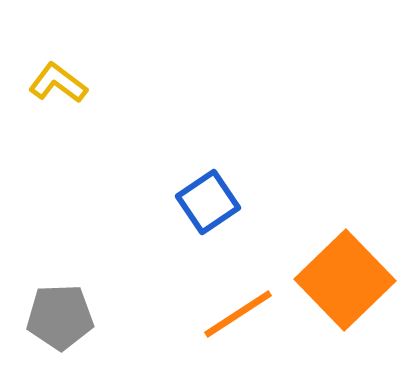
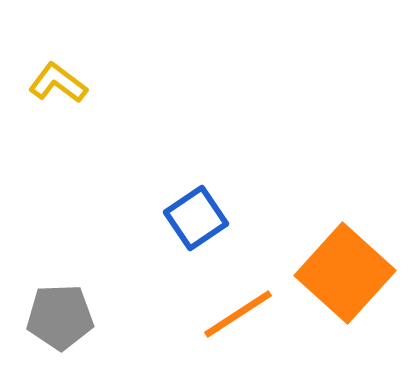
blue square: moved 12 px left, 16 px down
orange square: moved 7 px up; rotated 4 degrees counterclockwise
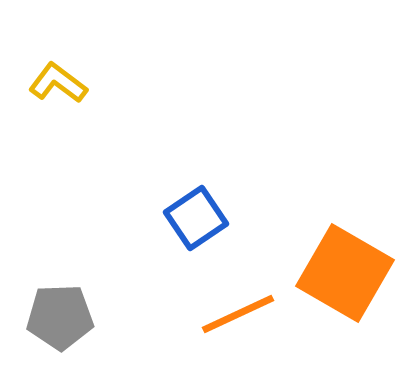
orange square: rotated 12 degrees counterclockwise
orange line: rotated 8 degrees clockwise
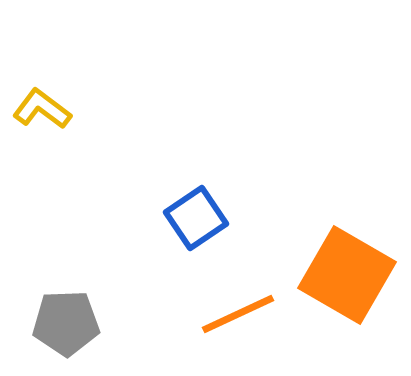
yellow L-shape: moved 16 px left, 26 px down
orange square: moved 2 px right, 2 px down
gray pentagon: moved 6 px right, 6 px down
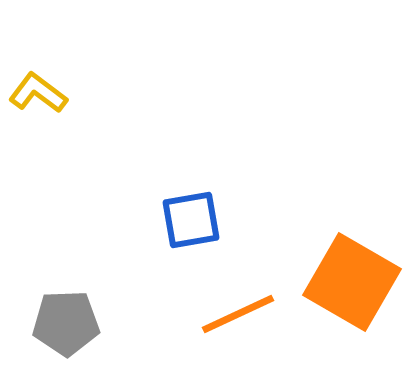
yellow L-shape: moved 4 px left, 16 px up
blue square: moved 5 px left, 2 px down; rotated 24 degrees clockwise
orange square: moved 5 px right, 7 px down
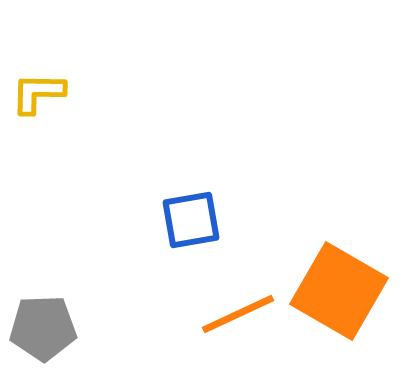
yellow L-shape: rotated 36 degrees counterclockwise
orange square: moved 13 px left, 9 px down
gray pentagon: moved 23 px left, 5 px down
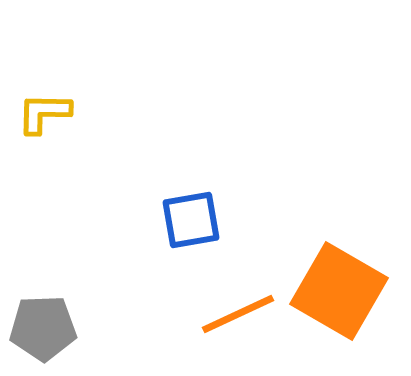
yellow L-shape: moved 6 px right, 20 px down
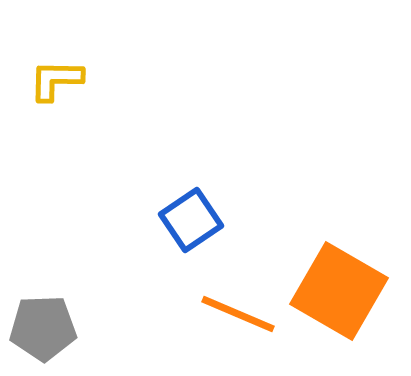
yellow L-shape: moved 12 px right, 33 px up
blue square: rotated 24 degrees counterclockwise
orange line: rotated 48 degrees clockwise
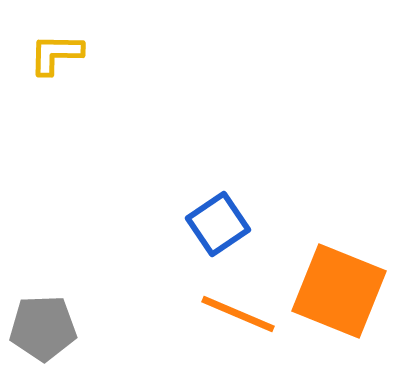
yellow L-shape: moved 26 px up
blue square: moved 27 px right, 4 px down
orange square: rotated 8 degrees counterclockwise
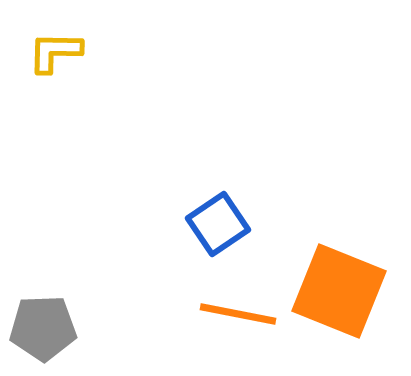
yellow L-shape: moved 1 px left, 2 px up
orange line: rotated 12 degrees counterclockwise
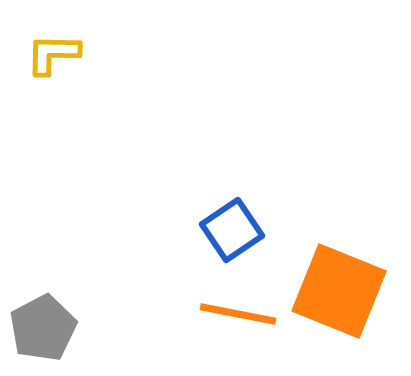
yellow L-shape: moved 2 px left, 2 px down
blue square: moved 14 px right, 6 px down
gray pentagon: rotated 26 degrees counterclockwise
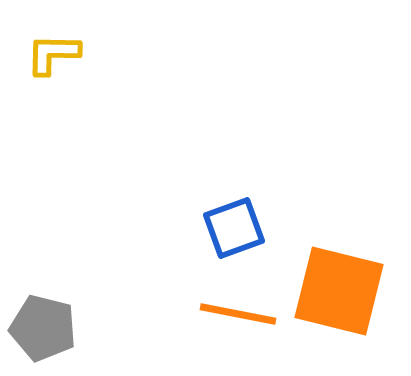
blue square: moved 2 px right, 2 px up; rotated 14 degrees clockwise
orange square: rotated 8 degrees counterclockwise
gray pentagon: rotated 30 degrees counterclockwise
